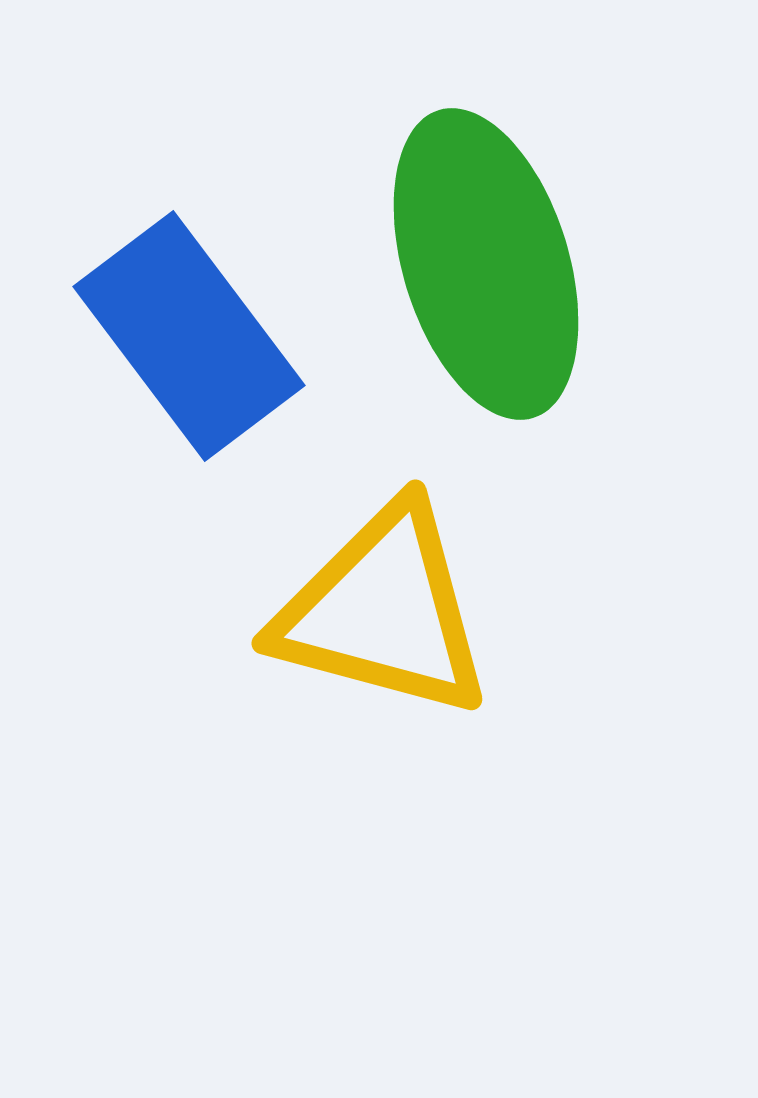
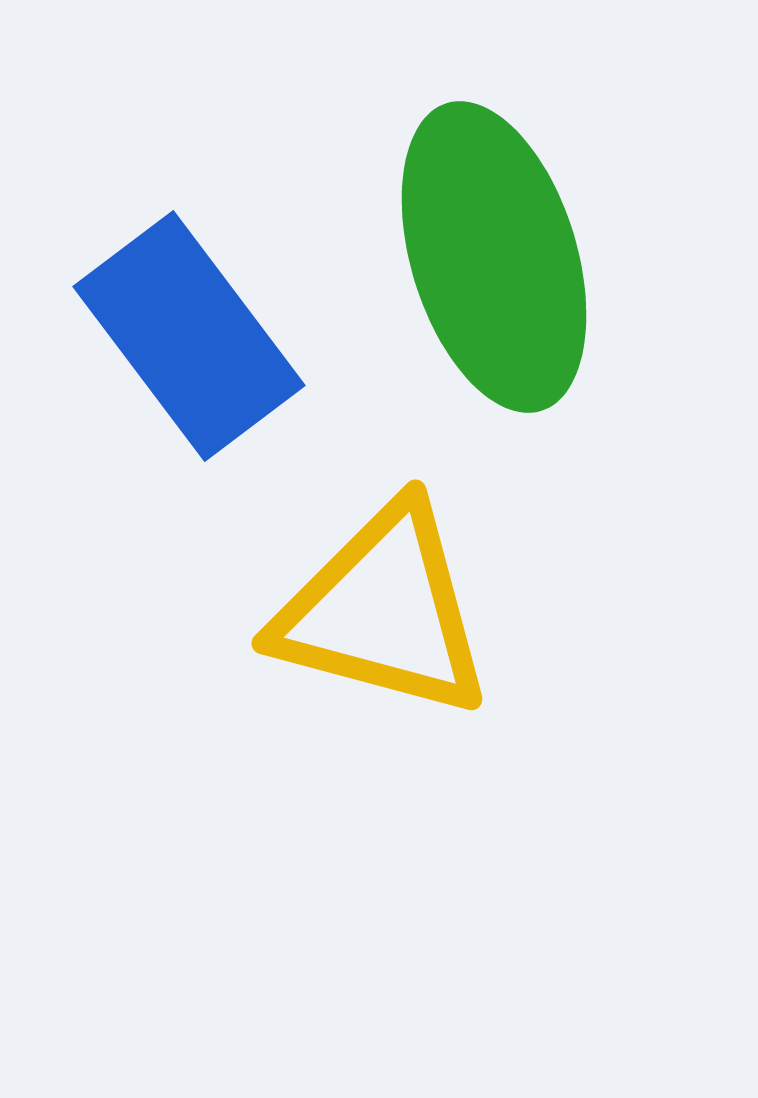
green ellipse: moved 8 px right, 7 px up
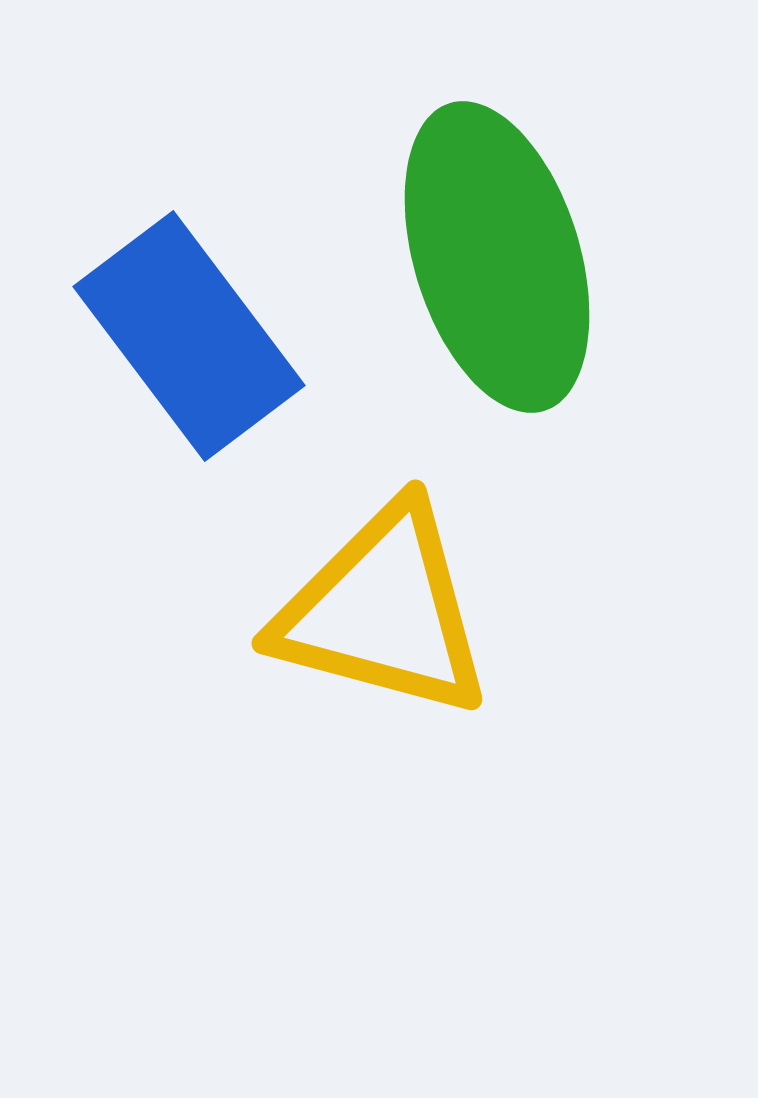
green ellipse: moved 3 px right
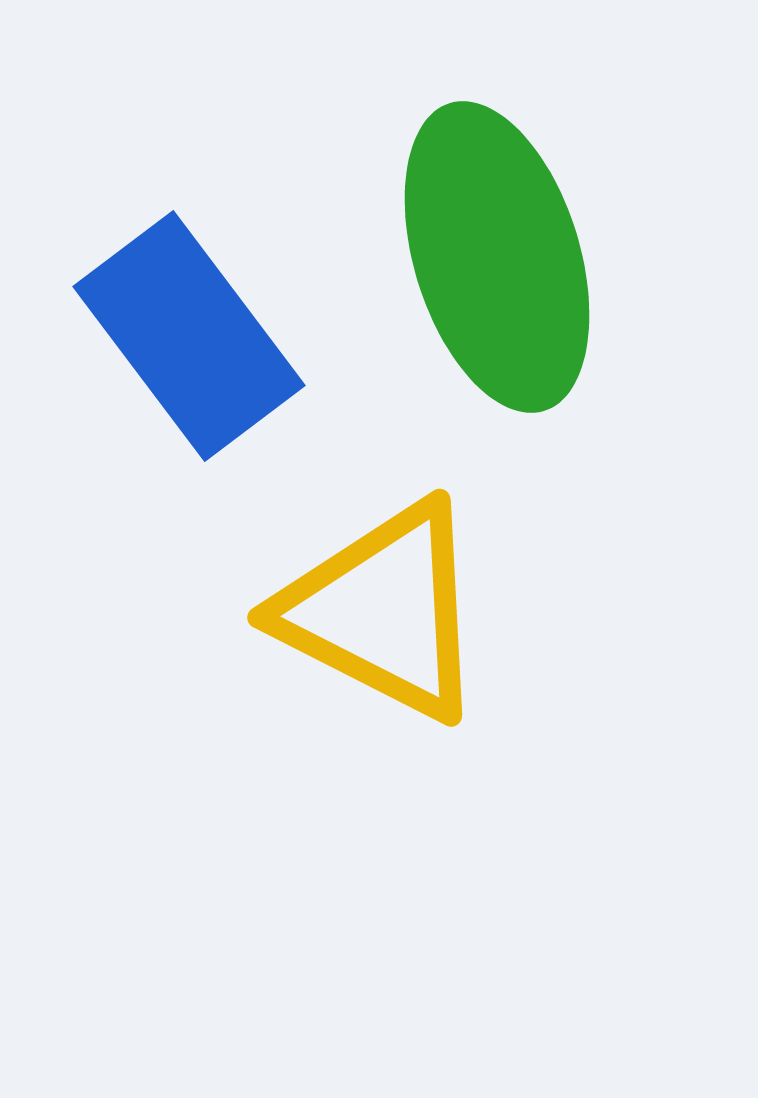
yellow triangle: rotated 12 degrees clockwise
